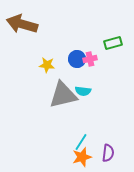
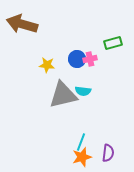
cyan line: rotated 12 degrees counterclockwise
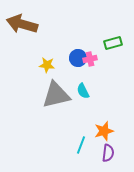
blue circle: moved 1 px right, 1 px up
cyan semicircle: rotated 56 degrees clockwise
gray triangle: moved 7 px left
cyan line: moved 3 px down
orange star: moved 22 px right, 26 px up
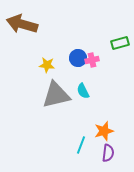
green rectangle: moved 7 px right
pink cross: moved 2 px right, 1 px down
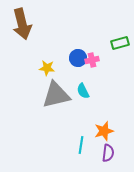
brown arrow: rotated 120 degrees counterclockwise
yellow star: moved 3 px down
cyan line: rotated 12 degrees counterclockwise
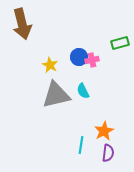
blue circle: moved 1 px right, 1 px up
yellow star: moved 3 px right, 3 px up; rotated 21 degrees clockwise
orange star: rotated 12 degrees counterclockwise
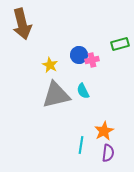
green rectangle: moved 1 px down
blue circle: moved 2 px up
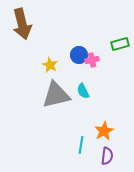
purple semicircle: moved 1 px left, 3 px down
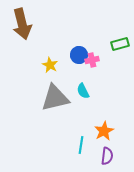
gray triangle: moved 1 px left, 3 px down
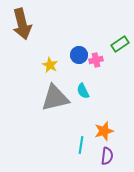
green rectangle: rotated 18 degrees counterclockwise
pink cross: moved 4 px right
orange star: rotated 12 degrees clockwise
